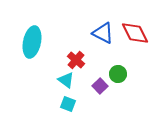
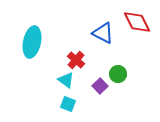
red diamond: moved 2 px right, 11 px up
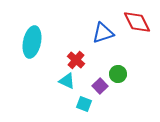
blue triangle: rotated 45 degrees counterclockwise
cyan triangle: moved 1 px right, 1 px down; rotated 12 degrees counterclockwise
cyan square: moved 16 px right
